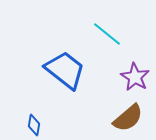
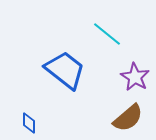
blue diamond: moved 5 px left, 2 px up; rotated 10 degrees counterclockwise
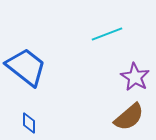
cyan line: rotated 60 degrees counterclockwise
blue trapezoid: moved 39 px left, 3 px up
brown semicircle: moved 1 px right, 1 px up
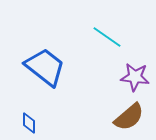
cyan line: moved 3 px down; rotated 56 degrees clockwise
blue trapezoid: moved 19 px right
purple star: rotated 24 degrees counterclockwise
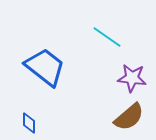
purple star: moved 3 px left, 1 px down
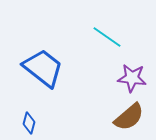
blue trapezoid: moved 2 px left, 1 px down
blue diamond: rotated 15 degrees clockwise
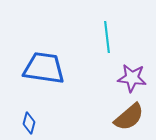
cyan line: rotated 48 degrees clockwise
blue trapezoid: moved 1 px right; rotated 30 degrees counterclockwise
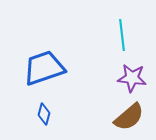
cyan line: moved 15 px right, 2 px up
blue trapezoid: rotated 27 degrees counterclockwise
blue diamond: moved 15 px right, 9 px up
